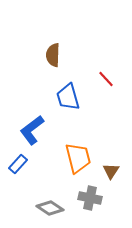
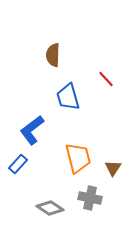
brown triangle: moved 2 px right, 3 px up
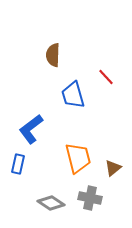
red line: moved 2 px up
blue trapezoid: moved 5 px right, 2 px up
blue L-shape: moved 1 px left, 1 px up
blue rectangle: rotated 30 degrees counterclockwise
brown triangle: rotated 18 degrees clockwise
gray diamond: moved 1 px right, 5 px up
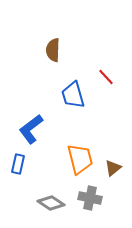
brown semicircle: moved 5 px up
orange trapezoid: moved 2 px right, 1 px down
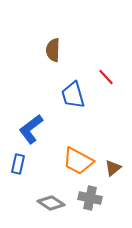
orange trapezoid: moved 2 px left, 2 px down; rotated 132 degrees clockwise
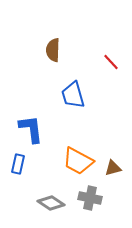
red line: moved 5 px right, 15 px up
blue L-shape: rotated 120 degrees clockwise
brown triangle: rotated 24 degrees clockwise
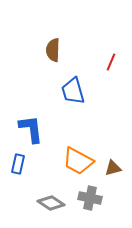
red line: rotated 66 degrees clockwise
blue trapezoid: moved 4 px up
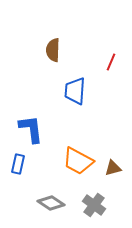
blue trapezoid: moved 2 px right; rotated 20 degrees clockwise
gray cross: moved 4 px right, 7 px down; rotated 25 degrees clockwise
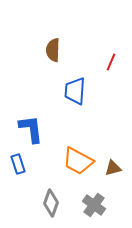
blue rectangle: rotated 30 degrees counterclockwise
gray diamond: rotated 76 degrees clockwise
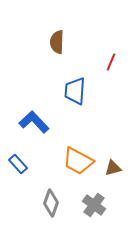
brown semicircle: moved 4 px right, 8 px up
blue L-shape: moved 3 px right, 7 px up; rotated 36 degrees counterclockwise
blue rectangle: rotated 24 degrees counterclockwise
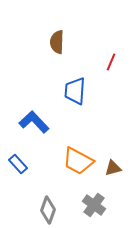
gray diamond: moved 3 px left, 7 px down
